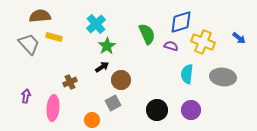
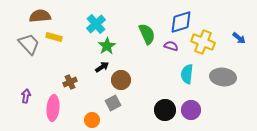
black circle: moved 8 px right
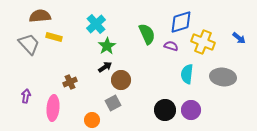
black arrow: moved 3 px right
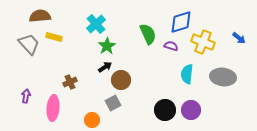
green semicircle: moved 1 px right
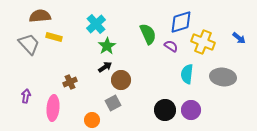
purple semicircle: rotated 16 degrees clockwise
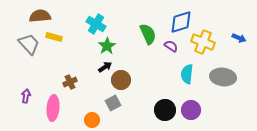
cyan cross: rotated 18 degrees counterclockwise
blue arrow: rotated 16 degrees counterclockwise
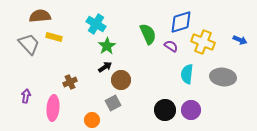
blue arrow: moved 1 px right, 2 px down
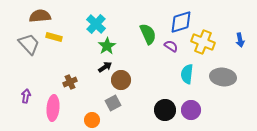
cyan cross: rotated 12 degrees clockwise
blue arrow: rotated 56 degrees clockwise
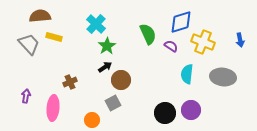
black circle: moved 3 px down
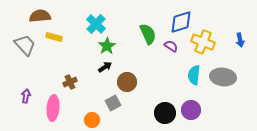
gray trapezoid: moved 4 px left, 1 px down
cyan semicircle: moved 7 px right, 1 px down
brown circle: moved 6 px right, 2 px down
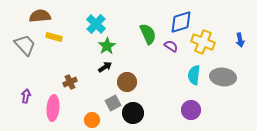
black circle: moved 32 px left
